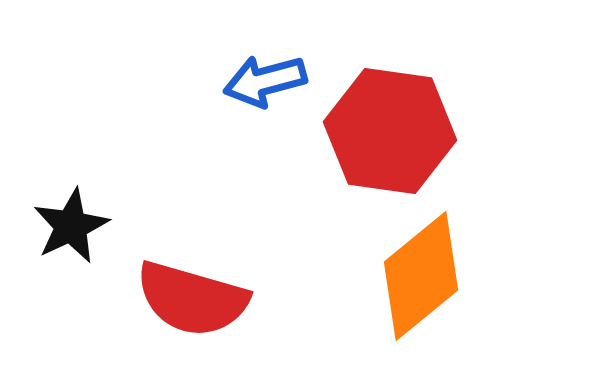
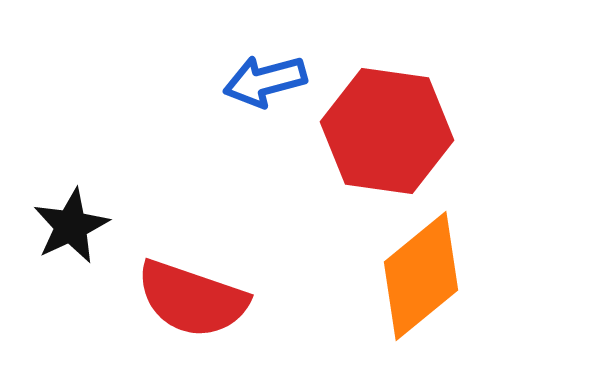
red hexagon: moved 3 px left
red semicircle: rotated 3 degrees clockwise
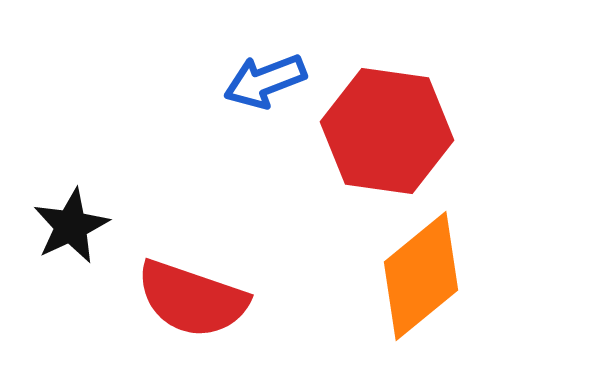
blue arrow: rotated 6 degrees counterclockwise
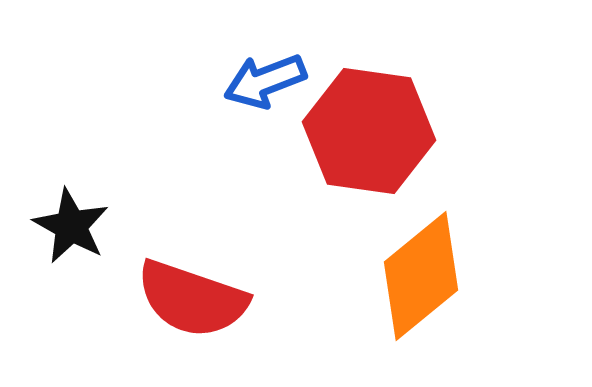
red hexagon: moved 18 px left
black star: rotated 18 degrees counterclockwise
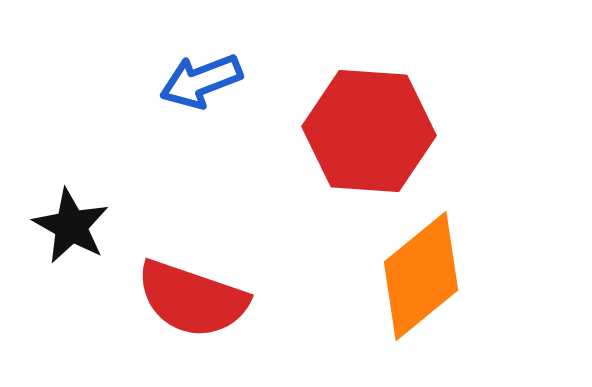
blue arrow: moved 64 px left
red hexagon: rotated 4 degrees counterclockwise
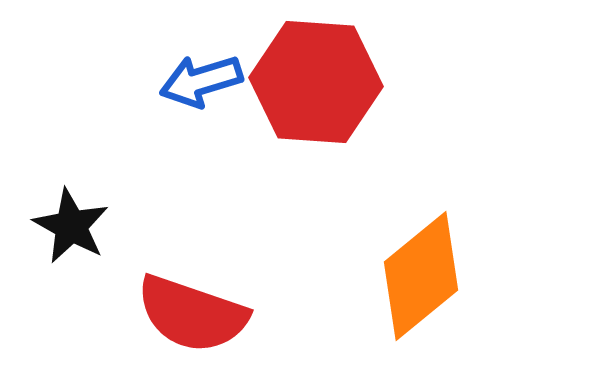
blue arrow: rotated 4 degrees clockwise
red hexagon: moved 53 px left, 49 px up
red semicircle: moved 15 px down
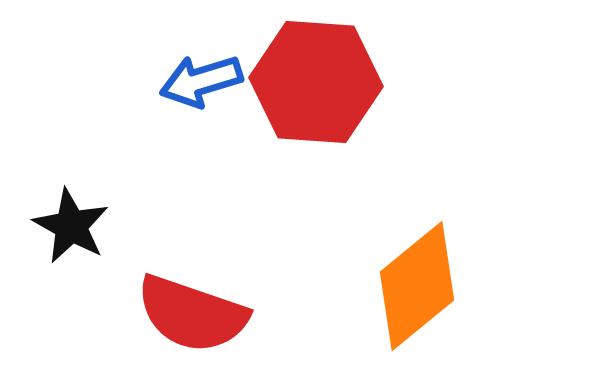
orange diamond: moved 4 px left, 10 px down
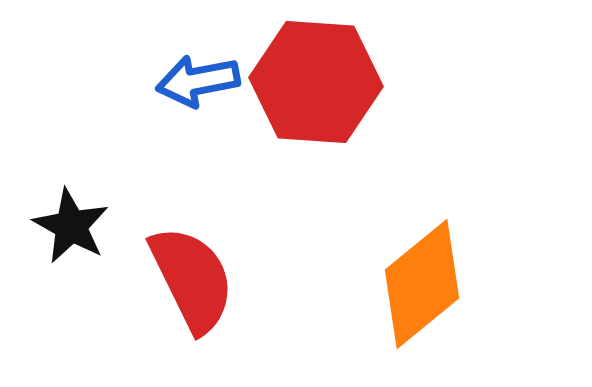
blue arrow: moved 3 px left; rotated 6 degrees clockwise
orange diamond: moved 5 px right, 2 px up
red semicircle: moved 35 px up; rotated 135 degrees counterclockwise
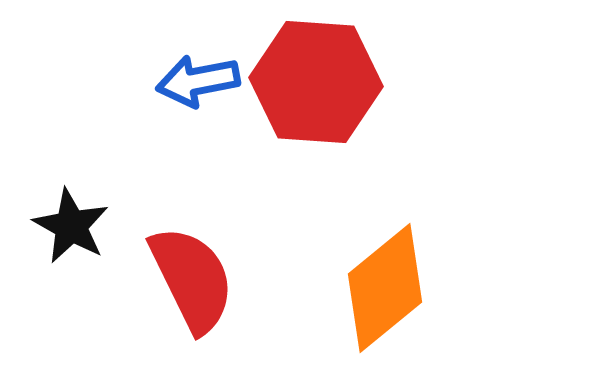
orange diamond: moved 37 px left, 4 px down
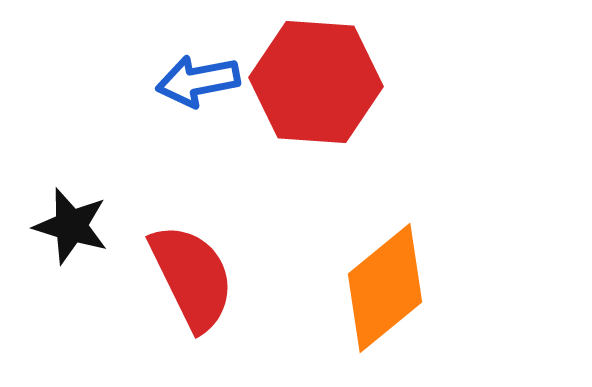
black star: rotated 12 degrees counterclockwise
red semicircle: moved 2 px up
